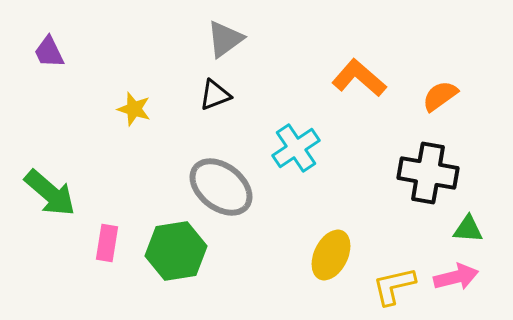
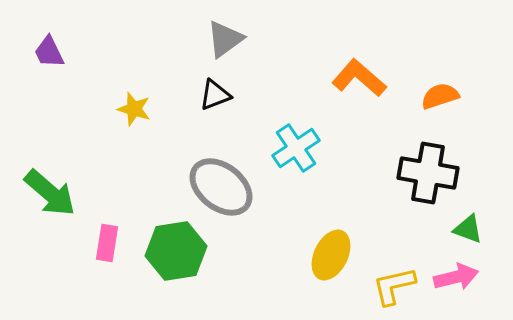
orange semicircle: rotated 18 degrees clockwise
green triangle: rotated 16 degrees clockwise
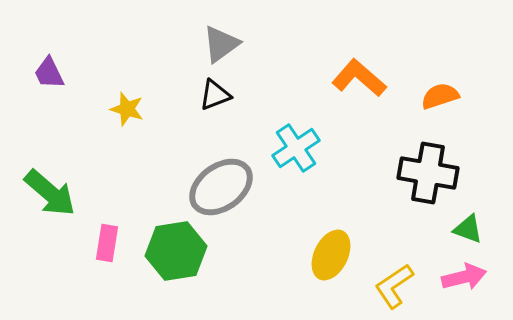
gray triangle: moved 4 px left, 5 px down
purple trapezoid: moved 21 px down
yellow star: moved 7 px left
gray ellipse: rotated 74 degrees counterclockwise
pink arrow: moved 8 px right
yellow L-shape: rotated 21 degrees counterclockwise
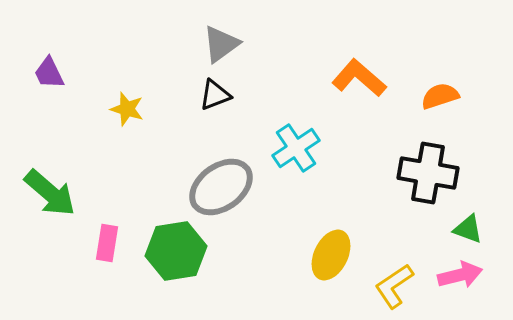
pink arrow: moved 4 px left, 2 px up
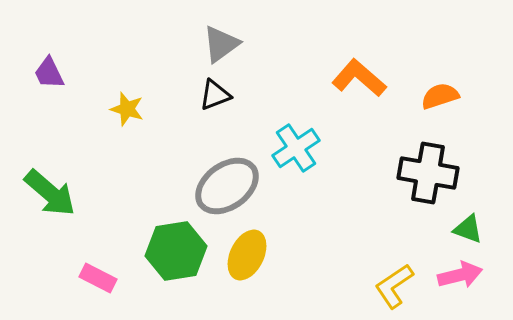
gray ellipse: moved 6 px right, 1 px up
pink rectangle: moved 9 px left, 35 px down; rotated 72 degrees counterclockwise
yellow ellipse: moved 84 px left
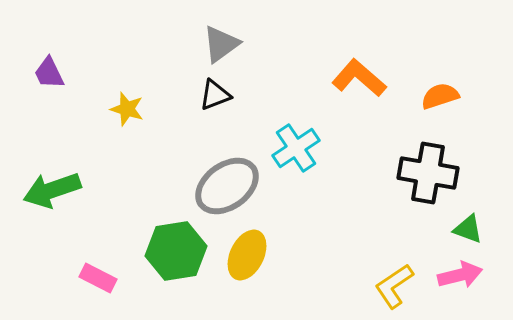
green arrow: moved 2 px right, 3 px up; rotated 120 degrees clockwise
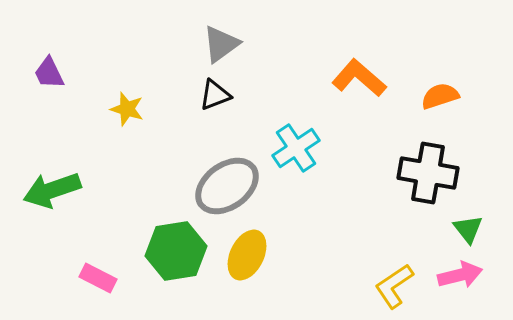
green triangle: rotated 32 degrees clockwise
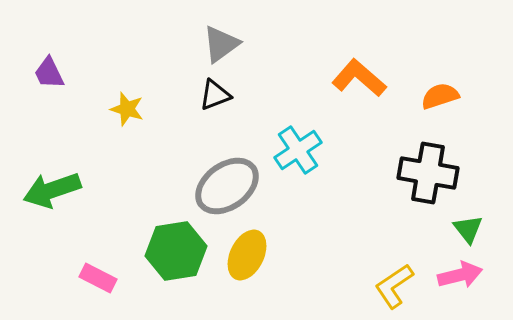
cyan cross: moved 2 px right, 2 px down
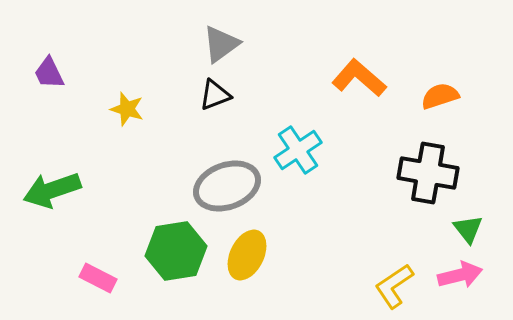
gray ellipse: rotated 16 degrees clockwise
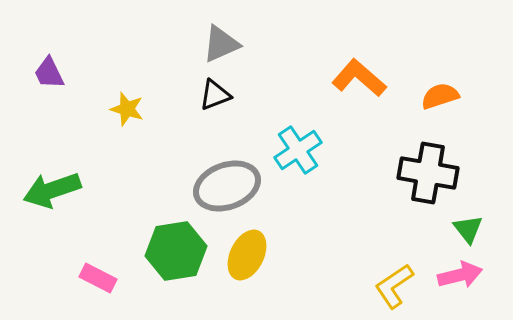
gray triangle: rotated 12 degrees clockwise
